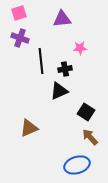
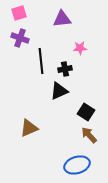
brown arrow: moved 1 px left, 2 px up
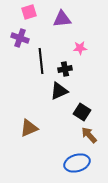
pink square: moved 10 px right, 1 px up
black square: moved 4 px left
blue ellipse: moved 2 px up
